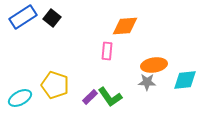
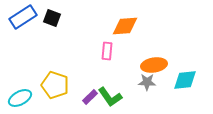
black square: rotated 18 degrees counterclockwise
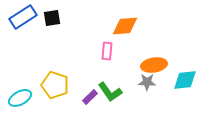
black square: rotated 30 degrees counterclockwise
green L-shape: moved 5 px up
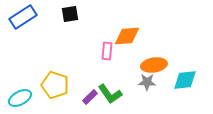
black square: moved 18 px right, 4 px up
orange diamond: moved 2 px right, 10 px down
green L-shape: moved 2 px down
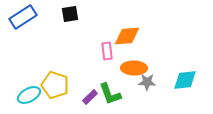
pink rectangle: rotated 12 degrees counterclockwise
orange ellipse: moved 20 px left, 3 px down; rotated 10 degrees clockwise
green L-shape: rotated 15 degrees clockwise
cyan ellipse: moved 9 px right, 3 px up
